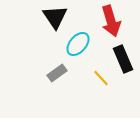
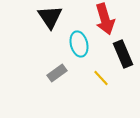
black triangle: moved 5 px left
red arrow: moved 6 px left, 2 px up
cyan ellipse: moved 1 px right; rotated 55 degrees counterclockwise
black rectangle: moved 5 px up
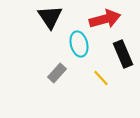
red arrow: rotated 88 degrees counterclockwise
gray rectangle: rotated 12 degrees counterclockwise
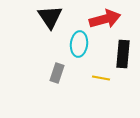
cyan ellipse: rotated 20 degrees clockwise
black rectangle: rotated 28 degrees clockwise
gray rectangle: rotated 24 degrees counterclockwise
yellow line: rotated 36 degrees counterclockwise
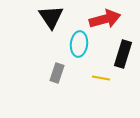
black triangle: moved 1 px right
black rectangle: rotated 12 degrees clockwise
